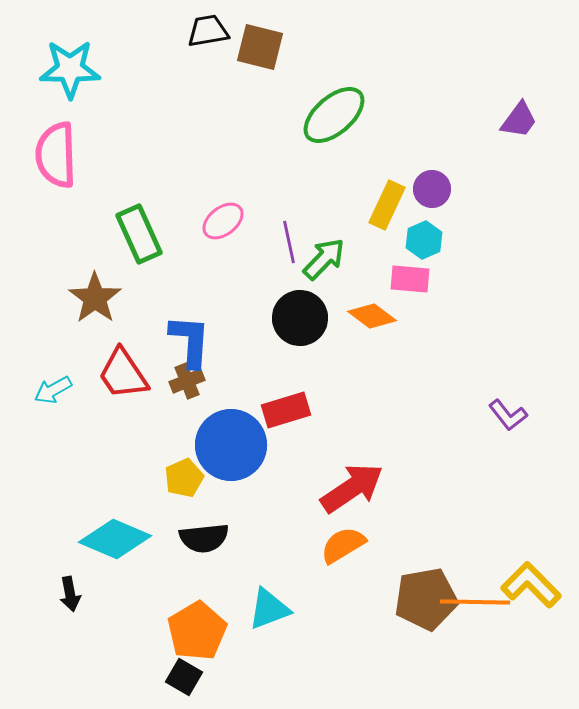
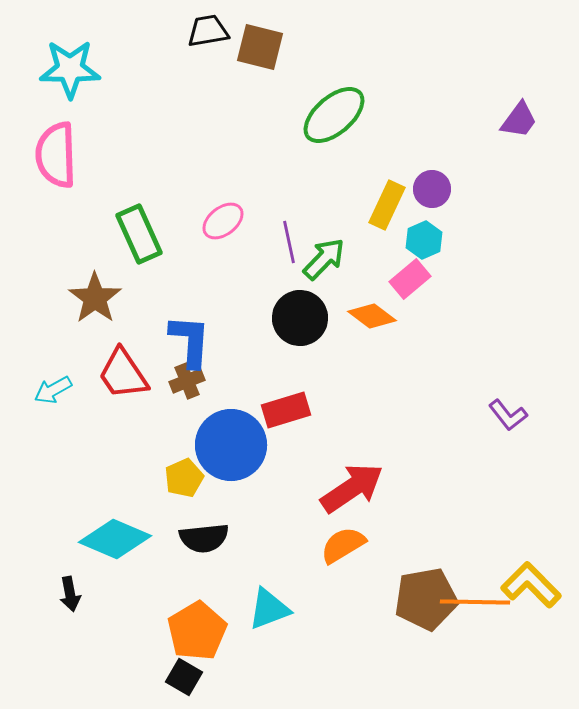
pink rectangle: rotated 45 degrees counterclockwise
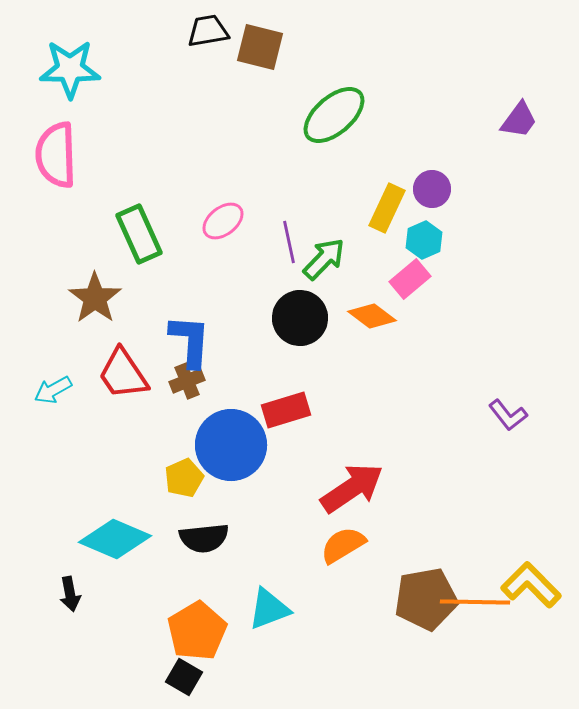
yellow rectangle: moved 3 px down
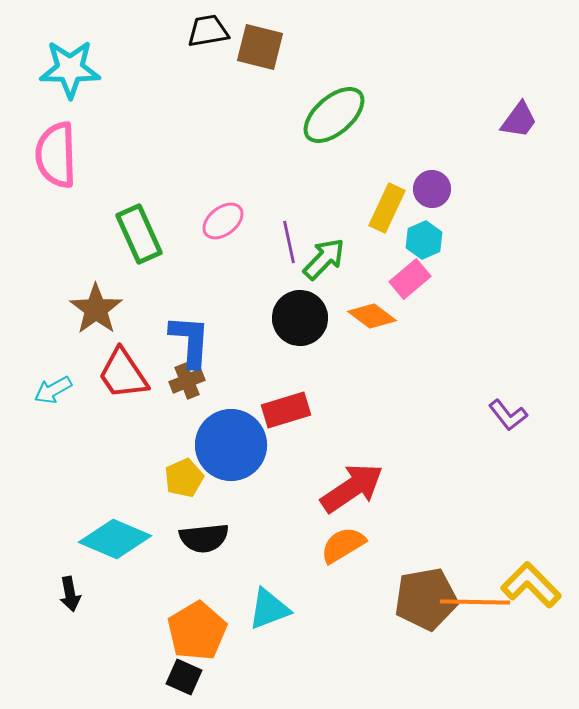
brown star: moved 1 px right, 11 px down
black square: rotated 6 degrees counterclockwise
